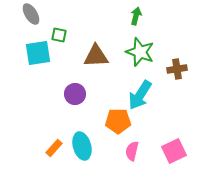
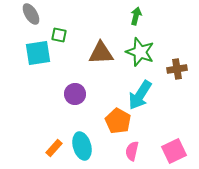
brown triangle: moved 5 px right, 3 px up
orange pentagon: rotated 30 degrees clockwise
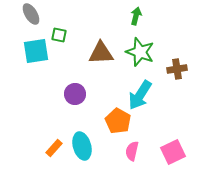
cyan square: moved 2 px left, 2 px up
pink square: moved 1 px left, 1 px down
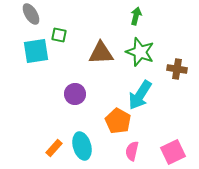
brown cross: rotated 18 degrees clockwise
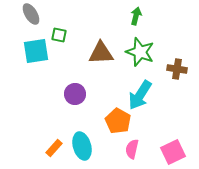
pink semicircle: moved 2 px up
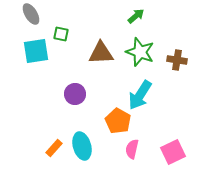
green arrow: rotated 36 degrees clockwise
green square: moved 2 px right, 1 px up
brown cross: moved 9 px up
